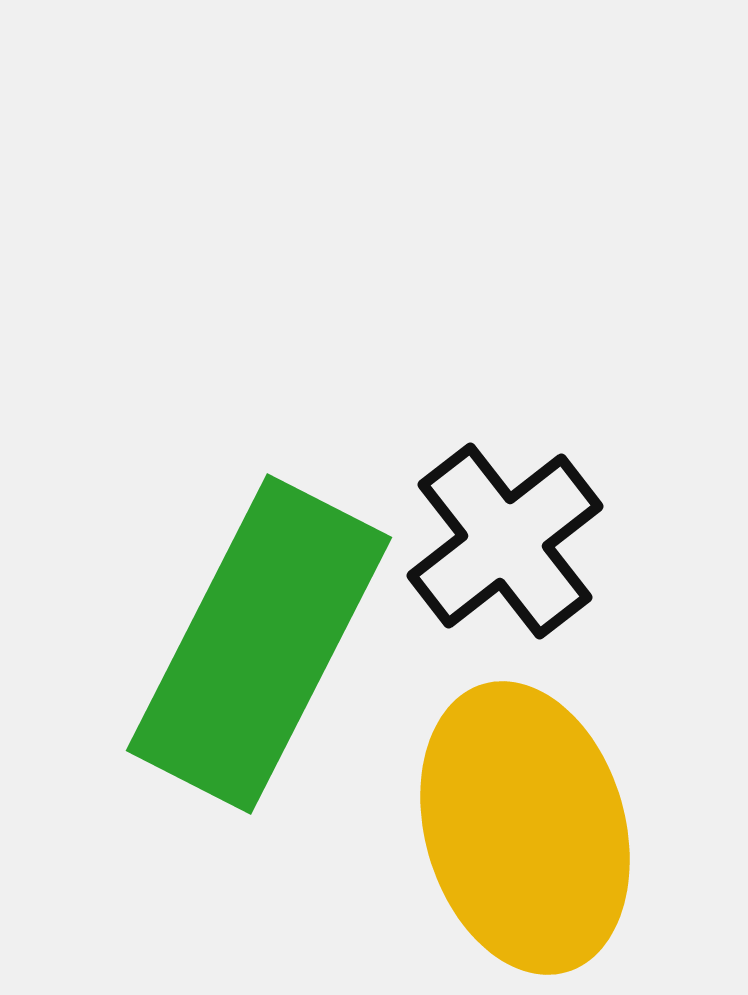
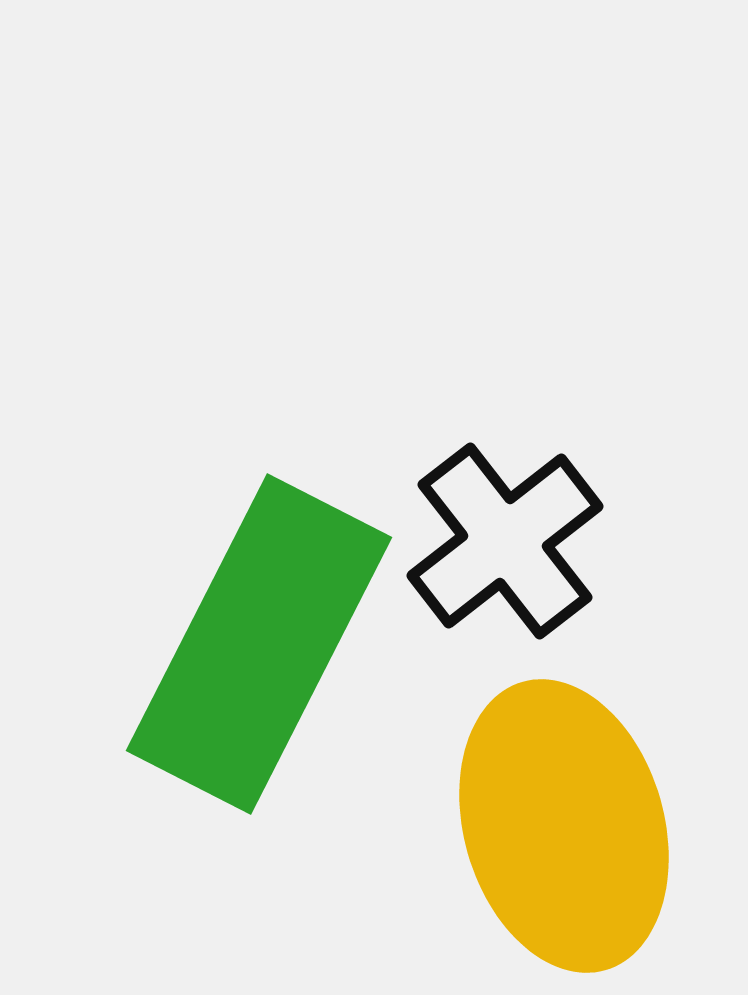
yellow ellipse: moved 39 px right, 2 px up
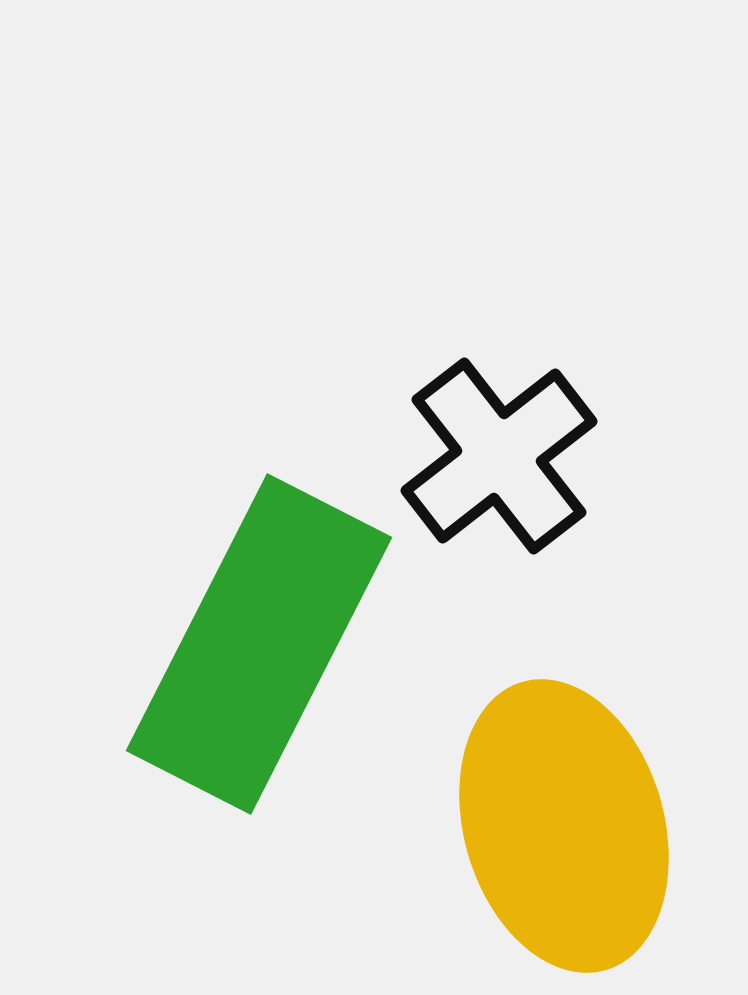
black cross: moved 6 px left, 85 px up
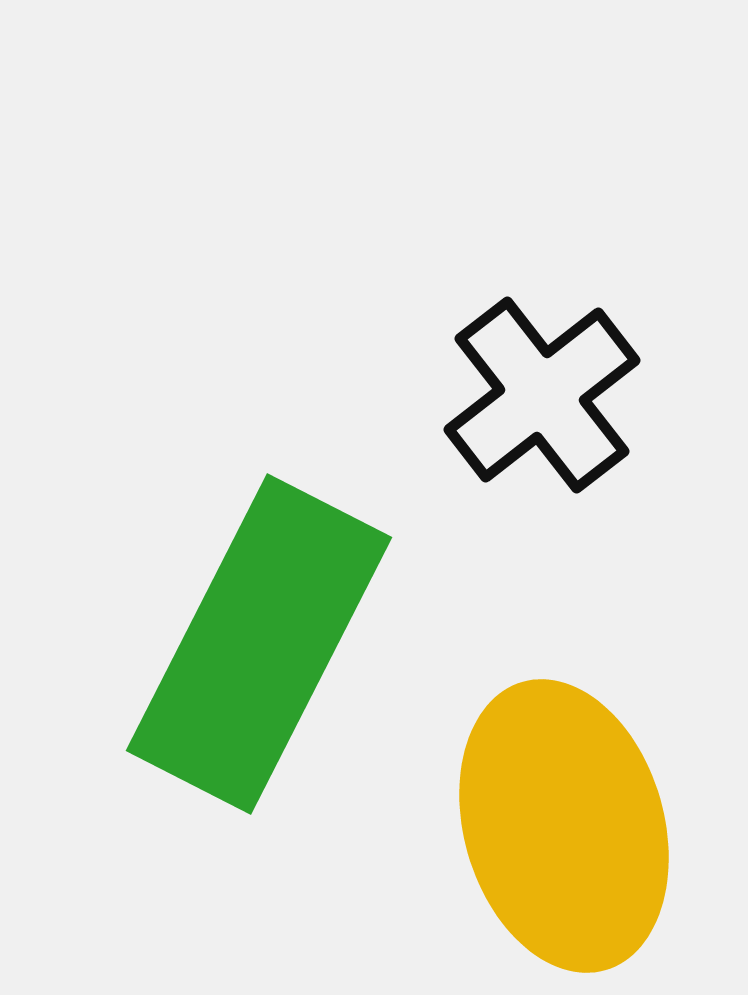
black cross: moved 43 px right, 61 px up
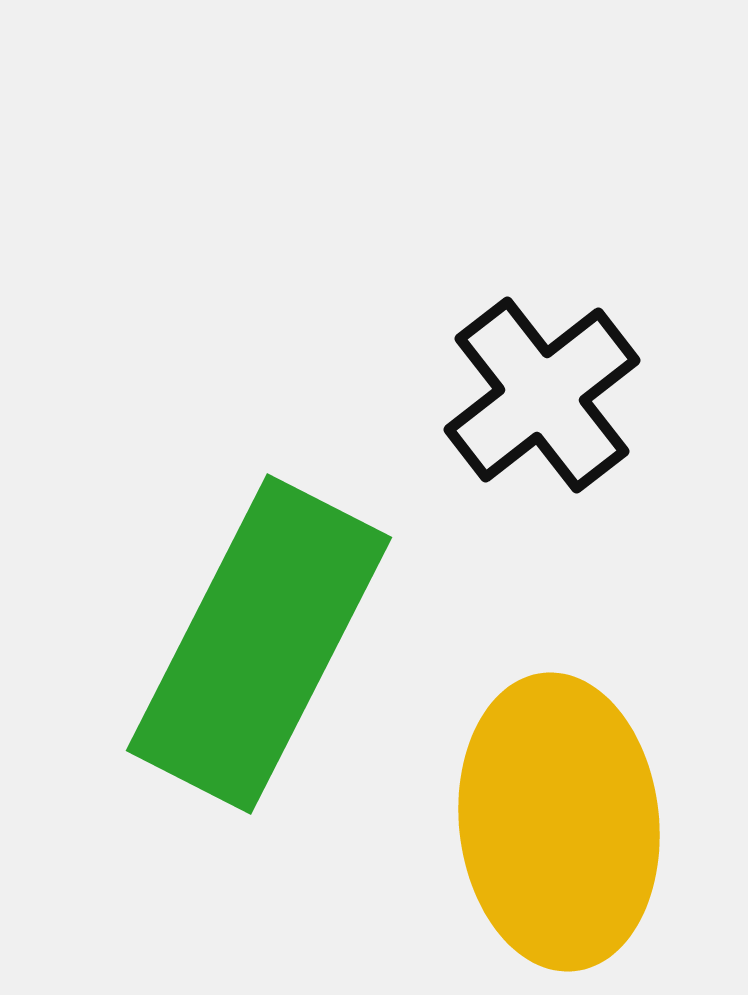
yellow ellipse: moved 5 px left, 4 px up; rotated 10 degrees clockwise
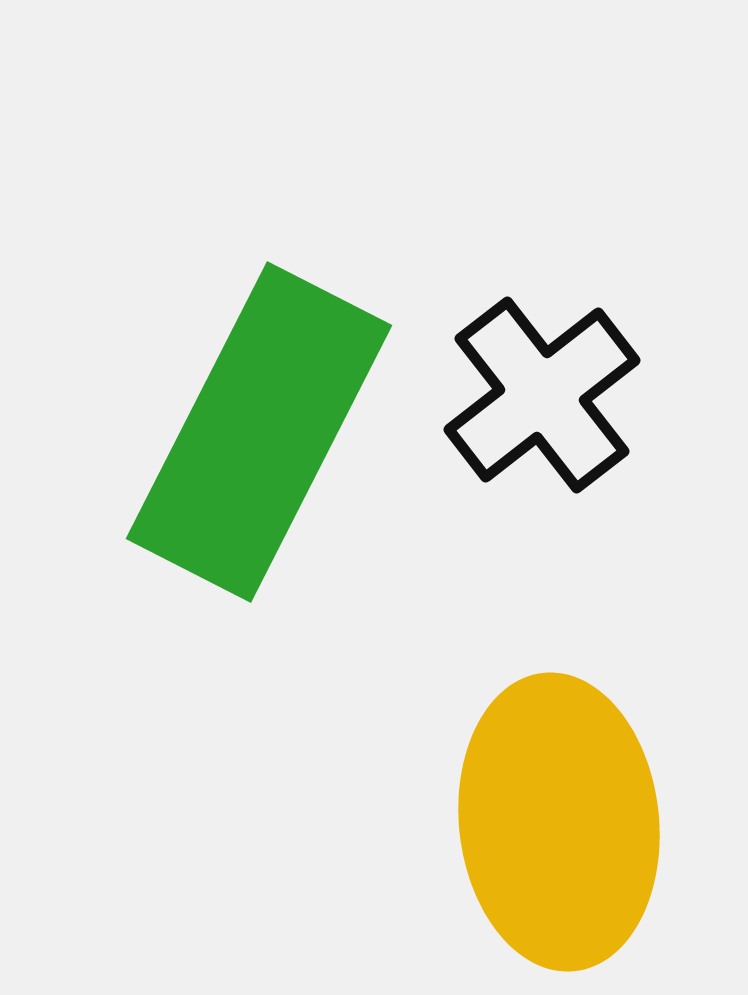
green rectangle: moved 212 px up
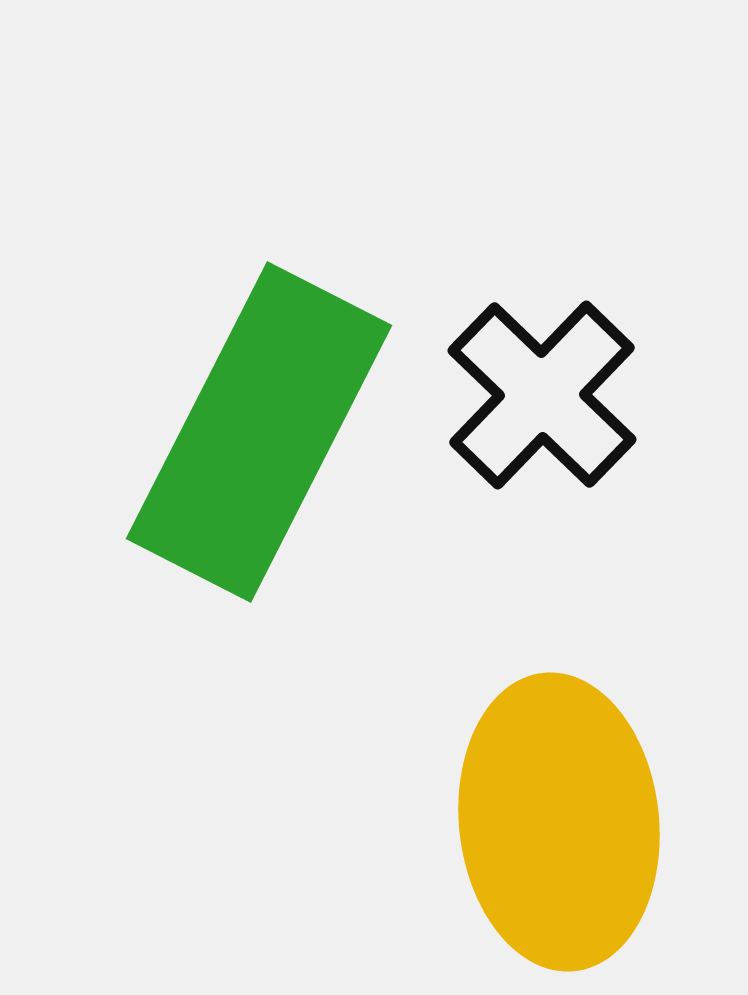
black cross: rotated 8 degrees counterclockwise
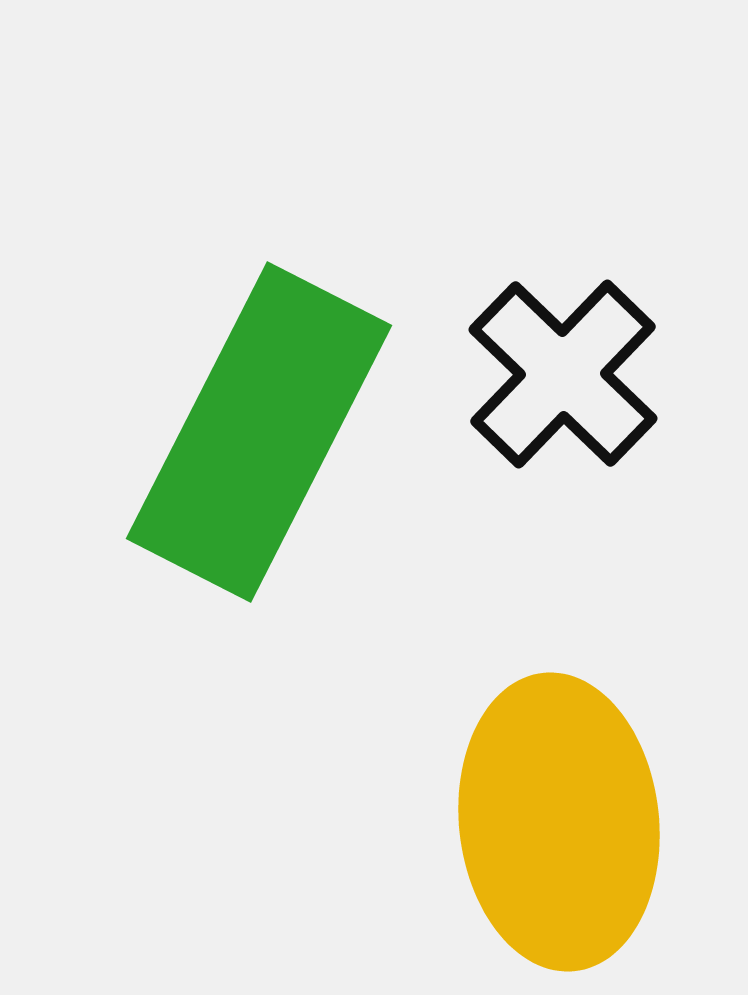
black cross: moved 21 px right, 21 px up
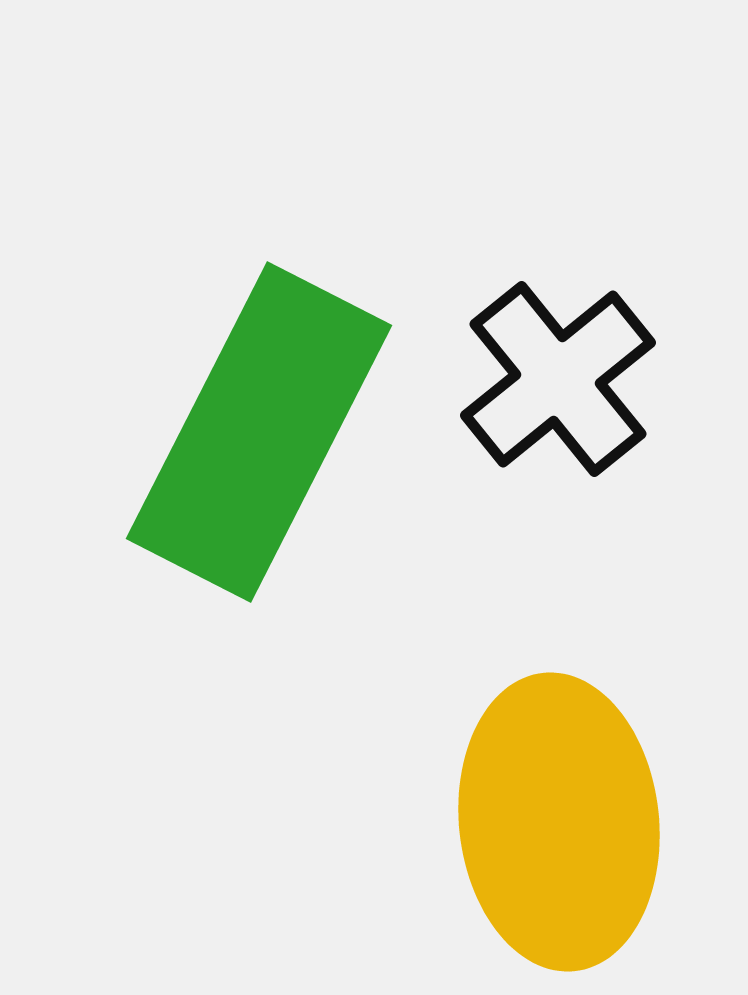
black cross: moved 5 px left, 5 px down; rotated 7 degrees clockwise
